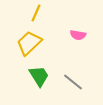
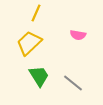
gray line: moved 1 px down
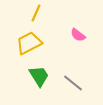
pink semicircle: rotated 28 degrees clockwise
yellow trapezoid: rotated 16 degrees clockwise
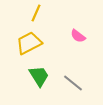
pink semicircle: moved 1 px down
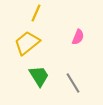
pink semicircle: moved 1 px down; rotated 105 degrees counterclockwise
yellow trapezoid: moved 2 px left; rotated 12 degrees counterclockwise
gray line: rotated 20 degrees clockwise
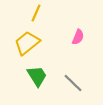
green trapezoid: moved 2 px left
gray line: rotated 15 degrees counterclockwise
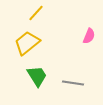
yellow line: rotated 18 degrees clockwise
pink semicircle: moved 11 px right, 1 px up
gray line: rotated 35 degrees counterclockwise
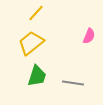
yellow trapezoid: moved 4 px right
green trapezoid: rotated 50 degrees clockwise
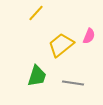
yellow trapezoid: moved 30 px right, 2 px down
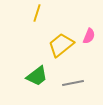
yellow line: moved 1 px right; rotated 24 degrees counterclockwise
green trapezoid: rotated 35 degrees clockwise
gray line: rotated 20 degrees counterclockwise
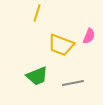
yellow trapezoid: rotated 120 degrees counterclockwise
green trapezoid: rotated 15 degrees clockwise
